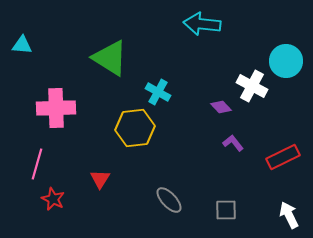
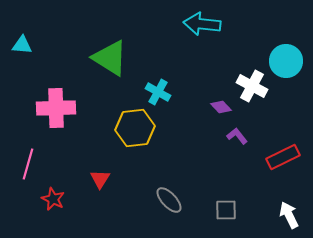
purple L-shape: moved 4 px right, 7 px up
pink line: moved 9 px left
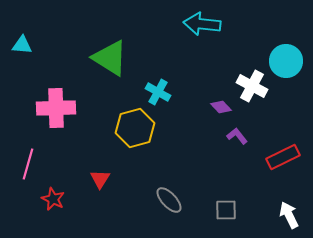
yellow hexagon: rotated 9 degrees counterclockwise
